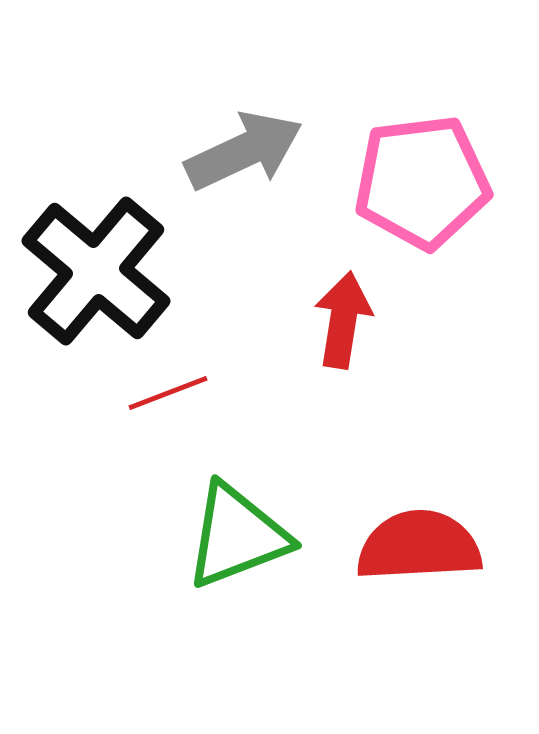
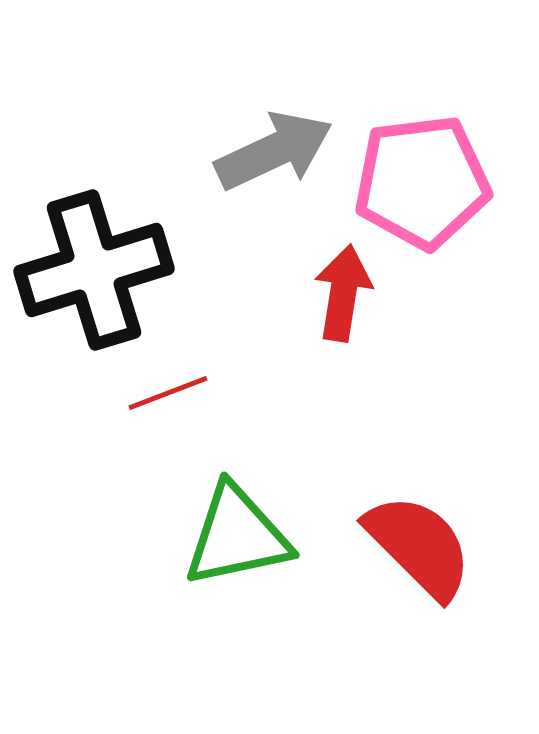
gray arrow: moved 30 px right
black cross: moved 2 px left, 1 px up; rotated 33 degrees clockwise
red arrow: moved 27 px up
green triangle: rotated 9 degrees clockwise
red semicircle: rotated 48 degrees clockwise
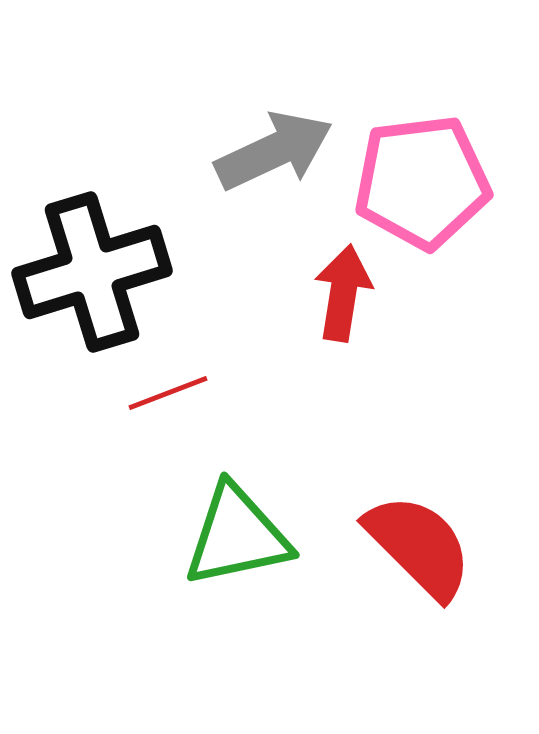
black cross: moved 2 px left, 2 px down
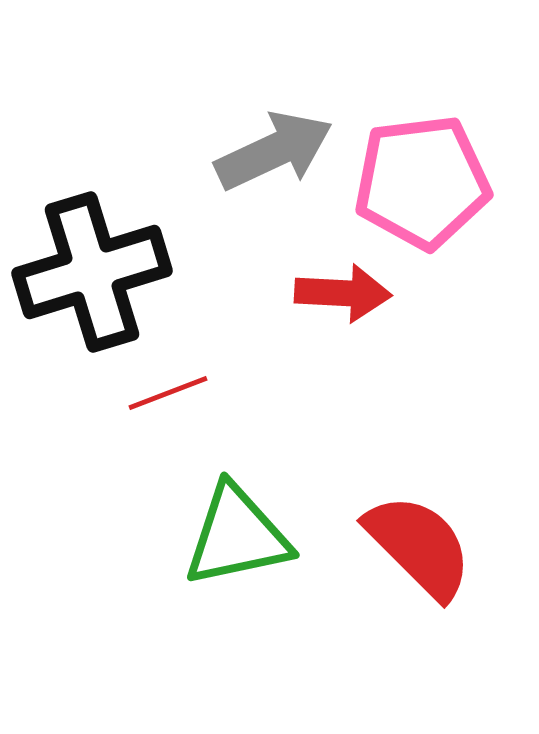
red arrow: rotated 84 degrees clockwise
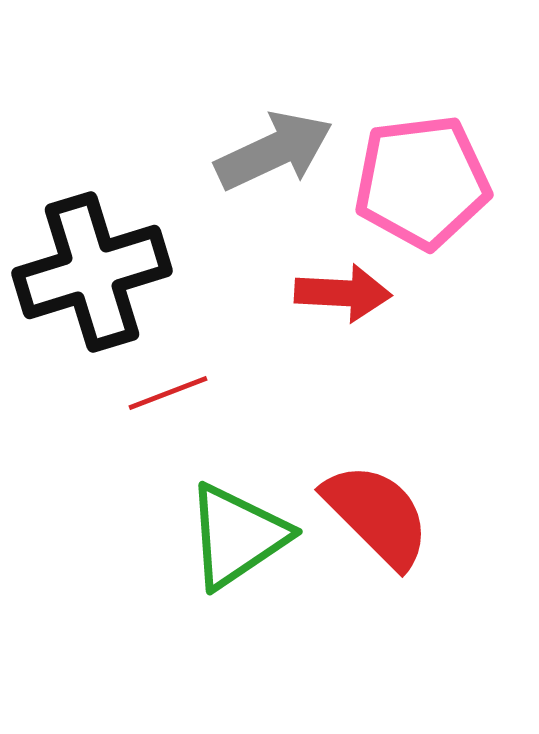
green triangle: rotated 22 degrees counterclockwise
red semicircle: moved 42 px left, 31 px up
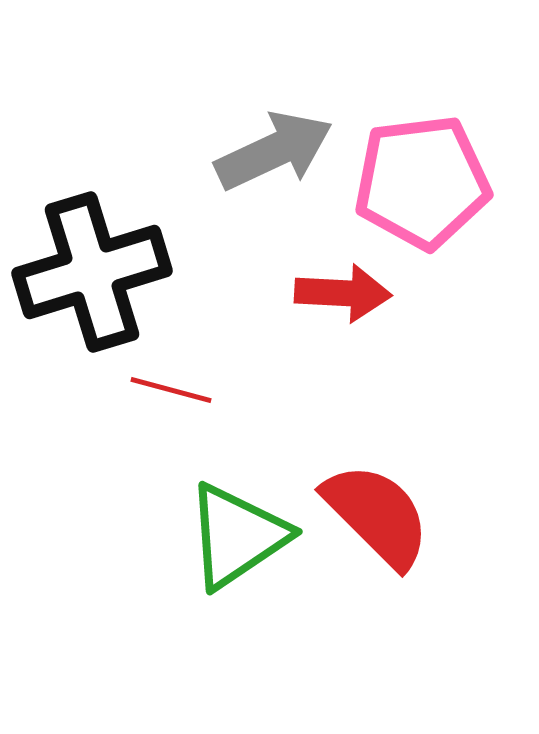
red line: moved 3 px right, 3 px up; rotated 36 degrees clockwise
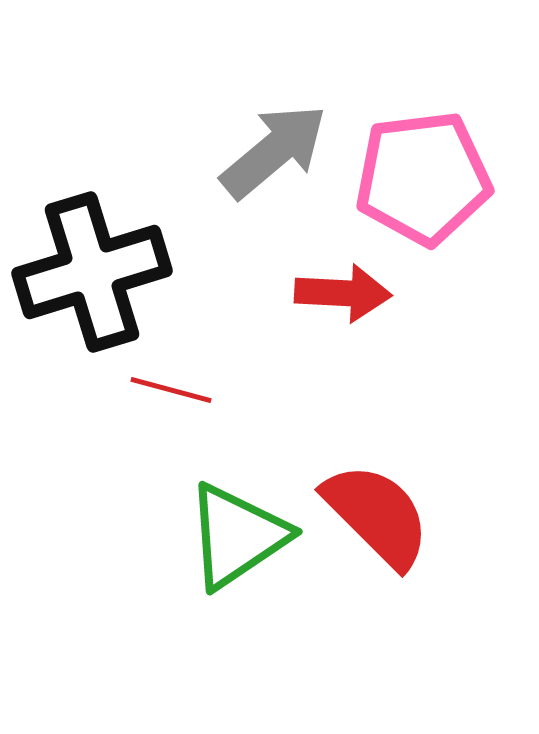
gray arrow: rotated 15 degrees counterclockwise
pink pentagon: moved 1 px right, 4 px up
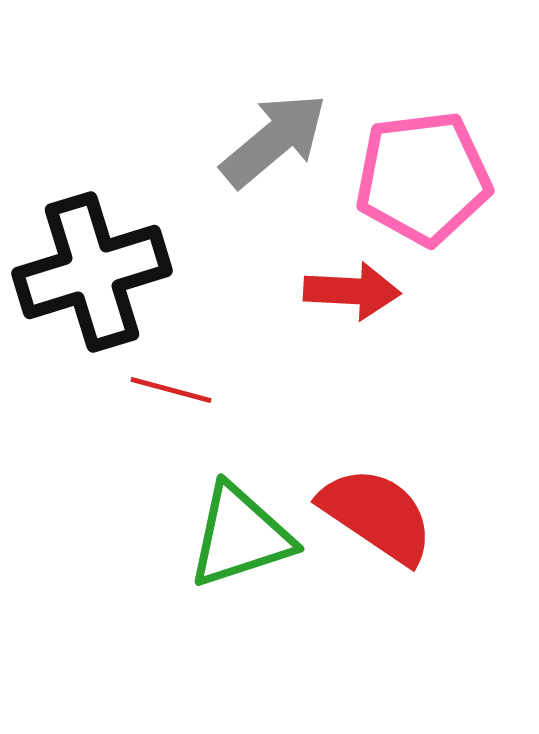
gray arrow: moved 11 px up
red arrow: moved 9 px right, 2 px up
red semicircle: rotated 11 degrees counterclockwise
green triangle: moved 3 px right; rotated 16 degrees clockwise
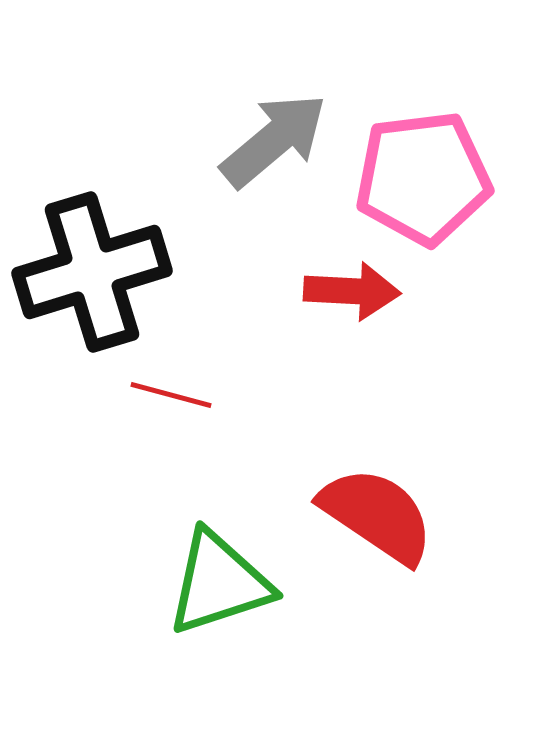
red line: moved 5 px down
green triangle: moved 21 px left, 47 px down
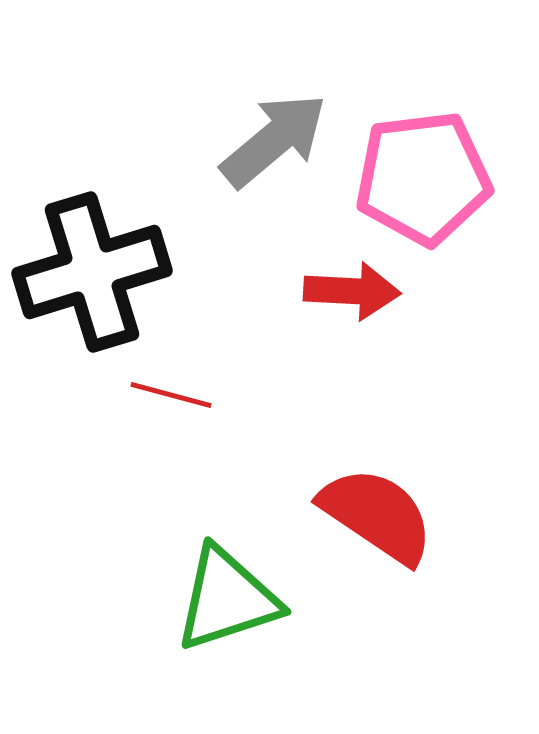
green triangle: moved 8 px right, 16 px down
